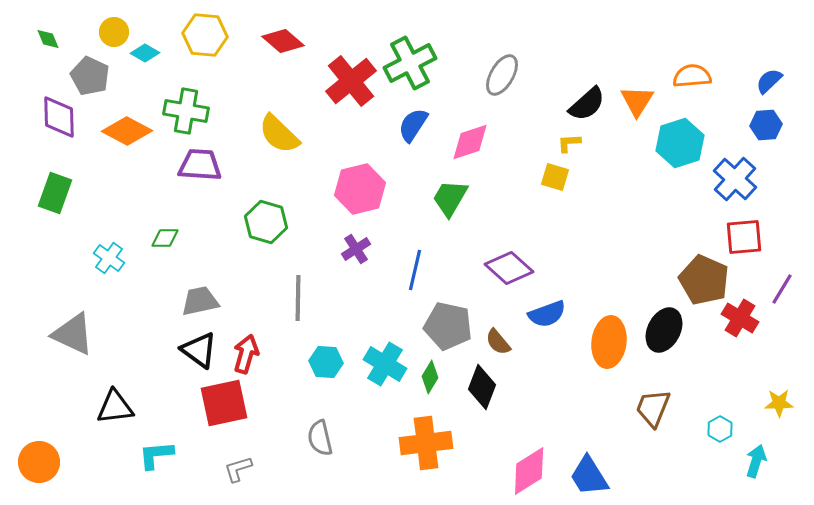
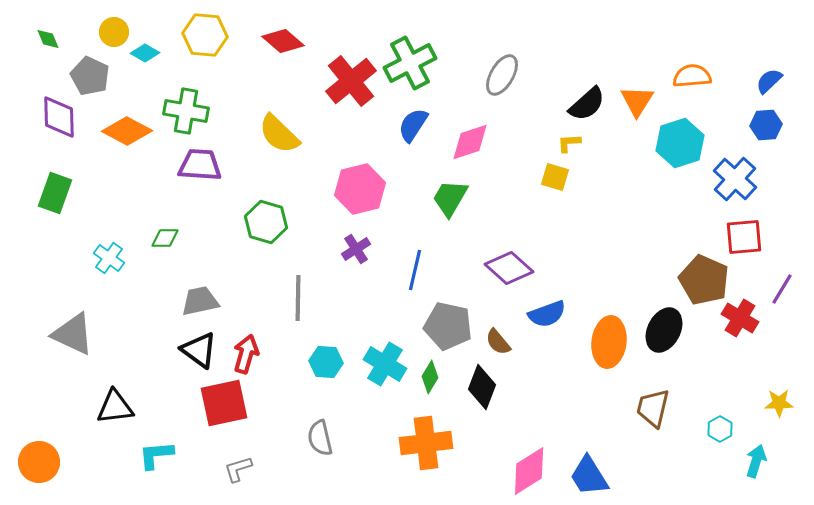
brown trapezoid at (653, 408): rotated 9 degrees counterclockwise
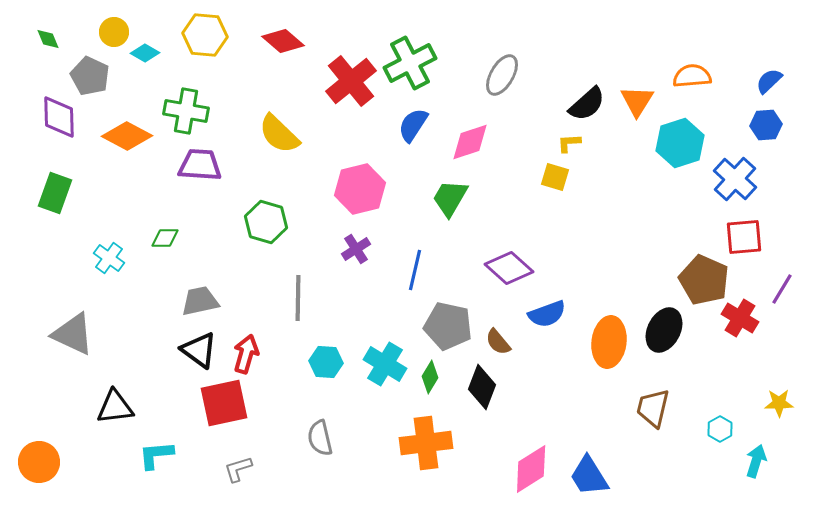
orange diamond at (127, 131): moved 5 px down
pink diamond at (529, 471): moved 2 px right, 2 px up
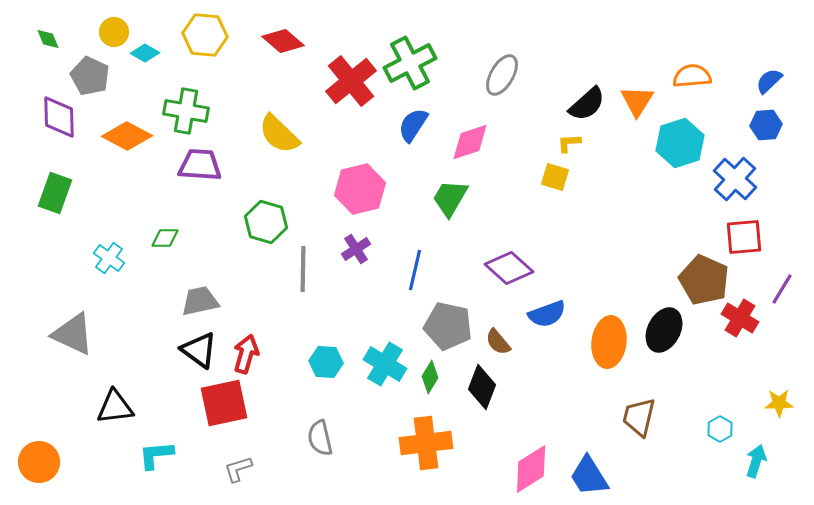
gray line at (298, 298): moved 5 px right, 29 px up
brown trapezoid at (653, 408): moved 14 px left, 9 px down
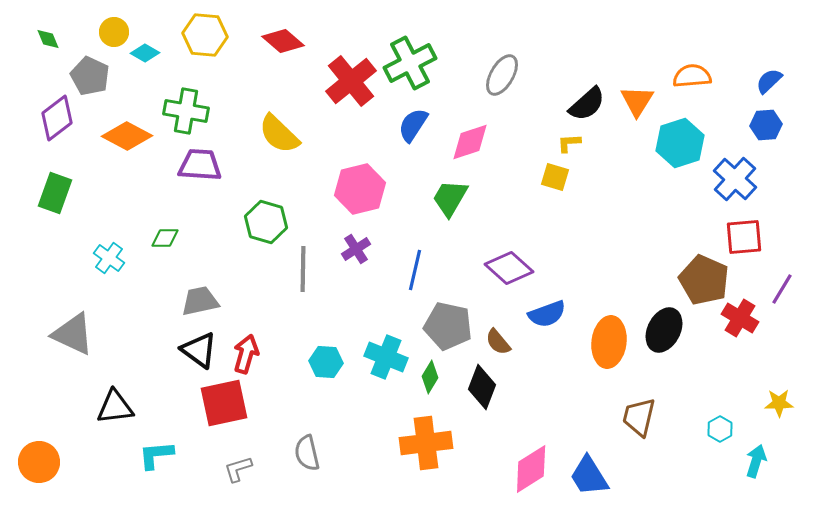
purple diamond at (59, 117): moved 2 px left, 1 px down; rotated 54 degrees clockwise
cyan cross at (385, 364): moved 1 px right, 7 px up; rotated 9 degrees counterclockwise
gray semicircle at (320, 438): moved 13 px left, 15 px down
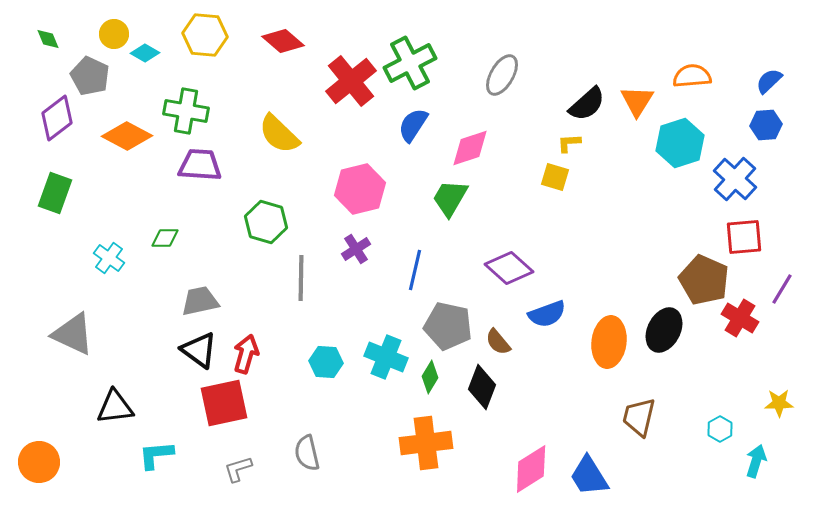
yellow circle at (114, 32): moved 2 px down
pink diamond at (470, 142): moved 6 px down
gray line at (303, 269): moved 2 px left, 9 px down
